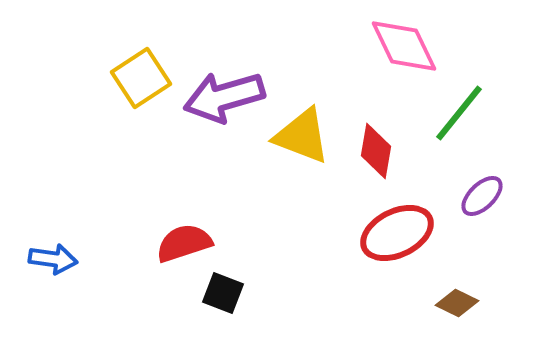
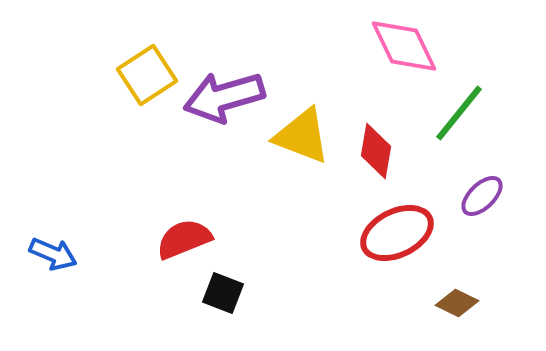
yellow square: moved 6 px right, 3 px up
red semicircle: moved 4 px up; rotated 4 degrees counterclockwise
blue arrow: moved 5 px up; rotated 15 degrees clockwise
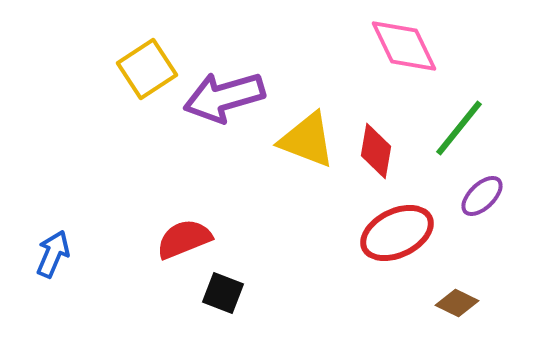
yellow square: moved 6 px up
green line: moved 15 px down
yellow triangle: moved 5 px right, 4 px down
blue arrow: rotated 90 degrees counterclockwise
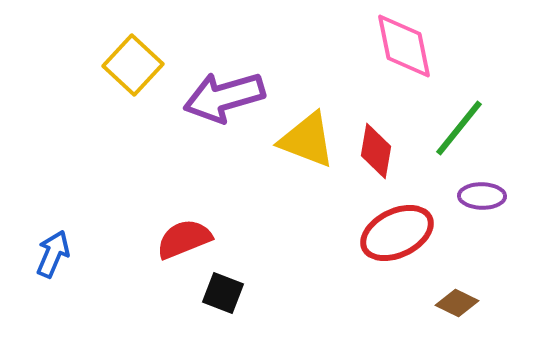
pink diamond: rotated 14 degrees clockwise
yellow square: moved 14 px left, 4 px up; rotated 14 degrees counterclockwise
purple ellipse: rotated 45 degrees clockwise
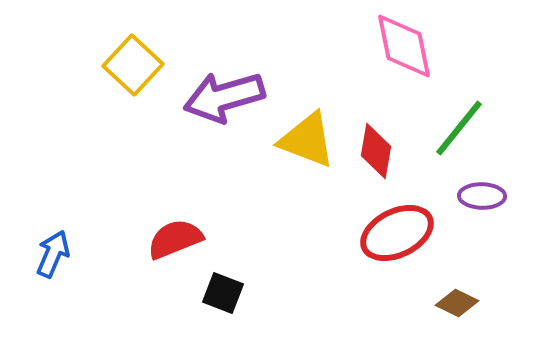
red semicircle: moved 9 px left
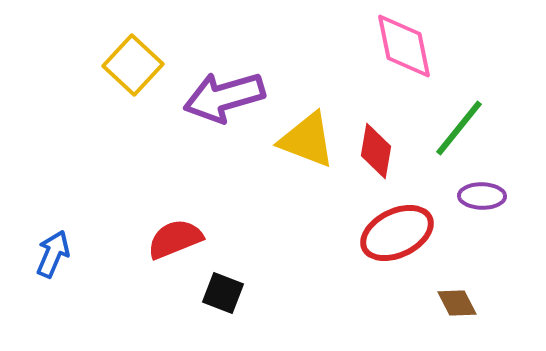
brown diamond: rotated 36 degrees clockwise
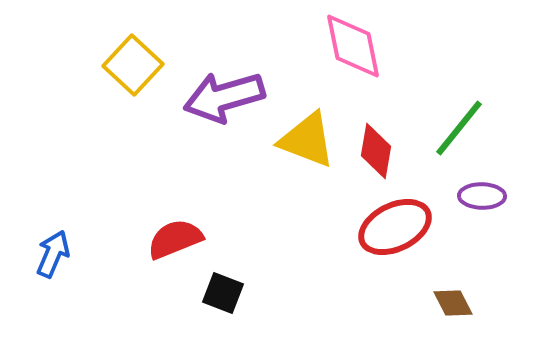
pink diamond: moved 51 px left
red ellipse: moved 2 px left, 6 px up
brown diamond: moved 4 px left
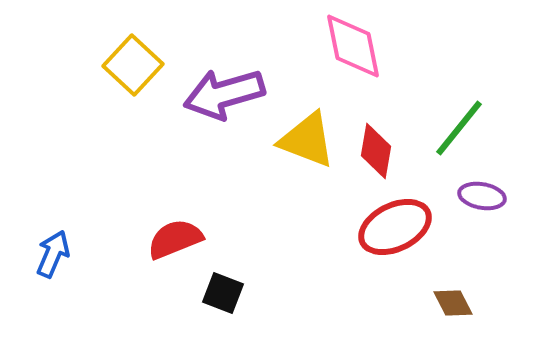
purple arrow: moved 3 px up
purple ellipse: rotated 9 degrees clockwise
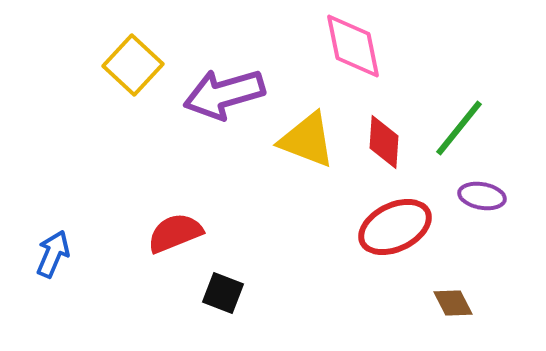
red diamond: moved 8 px right, 9 px up; rotated 6 degrees counterclockwise
red semicircle: moved 6 px up
